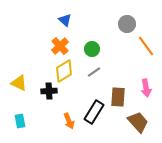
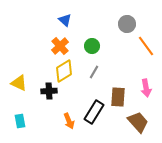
green circle: moved 3 px up
gray line: rotated 24 degrees counterclockwise
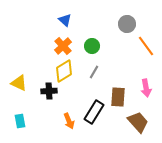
orange cross: moved 3 px right
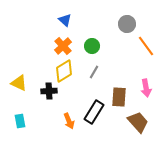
brown rectangle: moved 1 px right
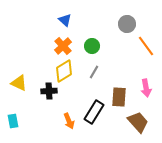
cyan rectangle: moved 7 px left
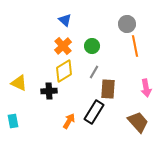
orange line: moved 11 px left; rotated 25 degrees clockwise
brown rectangle: moved 11 px left, 8 px up
orange arrow: rotated 126 degrees counterclockwise
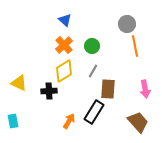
orange cross: moved 1 px right, 1 px up
gray line: moved 1 px left, 1 px up
pink arrow: moved 1 px left, 1 px down
